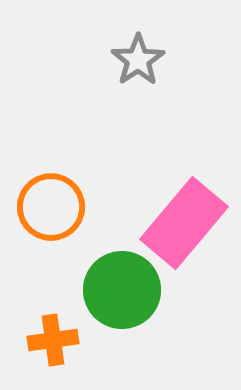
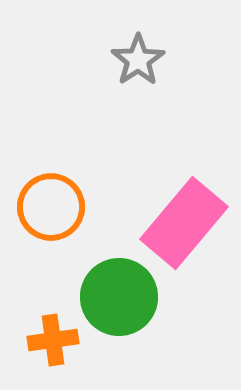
green circle: moved 3 px left, 7 px down
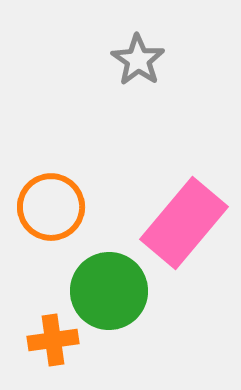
gray star: rotated 4 degrees counterclockwise
green circle: moved 10 px left, 6 px up
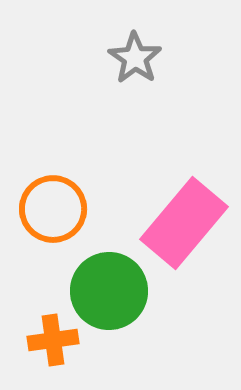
gray star: moved 3 px left, 2 px up
orange circle: moved 2 px right, 2 px down
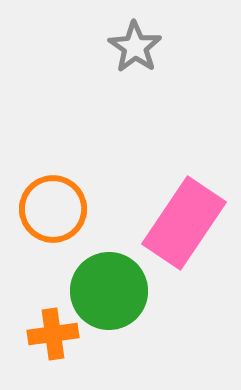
gray star: moved 11 px up
pink rectangle: rotated 6 degrees counterclockwise
orange cross: moved 6 px up
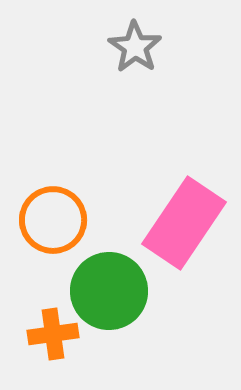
orange circle: moved 11 px down
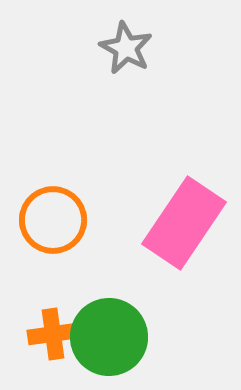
gray star: moved 9 px left, 1 px down; rotated 6 degrees counterclockwise
green circle: moved 46 px down
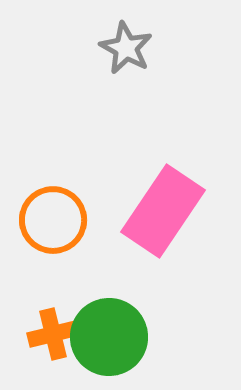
pink rectangle: moved 21 px left, 12 px up
orange cross: rotated 6 degrees counterclockwise
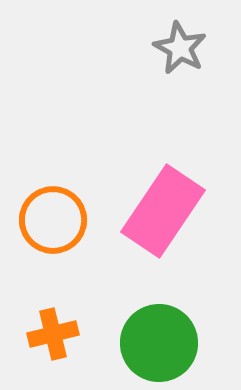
gray star: moved 54 px right
green circle: moved 50 px right, 6 px down
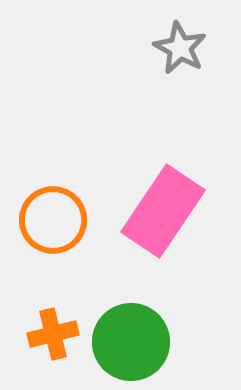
green circle: moved 28 px left, 1 px up
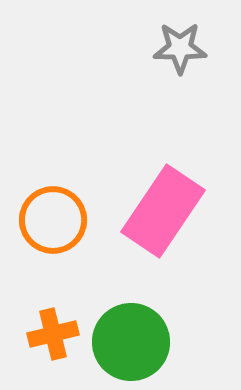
gray star: rotated 28 degrees counterclockwise
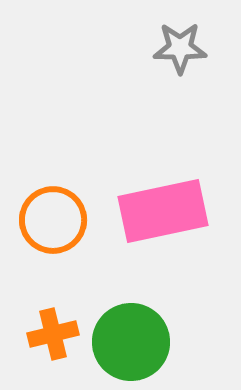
pink rectangle: rotated 44 degrees clockwise
